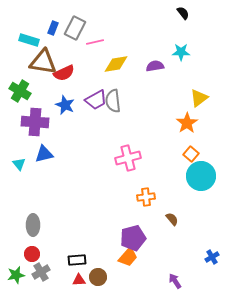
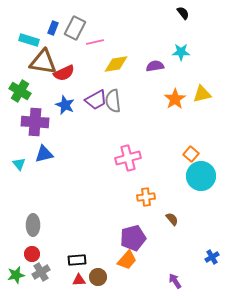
yellow triangle: moved 3 px right, 4 px up; rotated 24 degrees clockwise
orange star: moved 12 px left, 24 px up
orange trapezoid: moved 1 px left, 3 px down
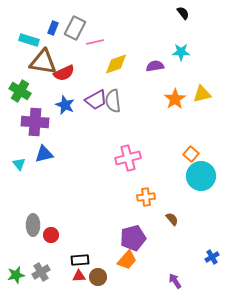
yellow diamond: rotated 10 degrees counterclockwise
red circle: moved 19 px right, 19 px up
black rectangle: moved 3 px right
red triangle: moved 4 px up
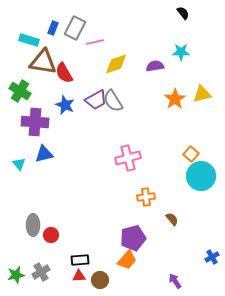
red semicircle: rotated 85 degrees clockwise
gray semicircle: rotated 25 degrees counterclockwise
brown circle: moved 2 px right, 3 px down
